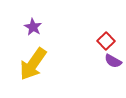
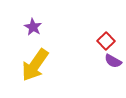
yellow arrow: moved 2 px right, 1 px down
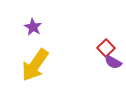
red square: moved 7 px down
purple semicircle: moved 1 px down
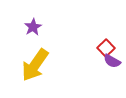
purple star: rotated 12 degrees clockwise
purple semicircle: moved 1 px left, 1 px up
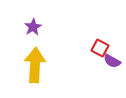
red square: moved 6 px left; rotated 18 degrees counterclockwise
yellow arrow: rotated 148 degrees clockwise
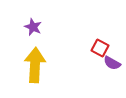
purple star: rotated 18 degrees counterclockwise
purple semicircle: moved 2 px down
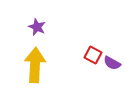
purple star: moved 4 px right
red square: moved 7 px left, 7 px down
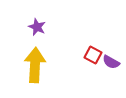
purple semicircle: moved 1 px left, 1 px up
